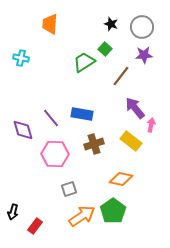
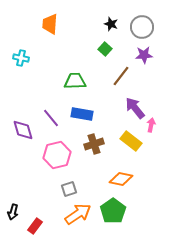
green trapezoid: moved 9 px left, 19 px down; rotated 30 degrees clockwise
pink hexagon: moved 2 px right, 1 px down; rotated 16 degrees counterclockwise
orange arrow: moved 4 px left, 2 px up
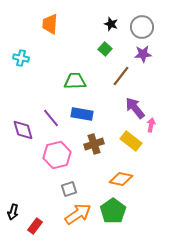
purple star: moved 1 px left, 1 px up
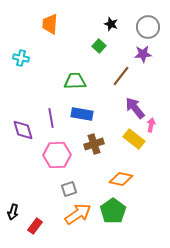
gray circle: moved 6 px right
green square: moved 6 px left, 3 px up
purple line: rotated 30 degrees clockwise
yellow rectangle: moved 3 px right, 2 px up
pink hexagon: rotated 12 degrees clockwise
